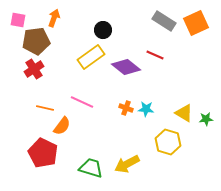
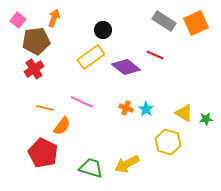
pink square: rotated 28 degrees clockwise
cyan star: rotated 28 degrees clockwise
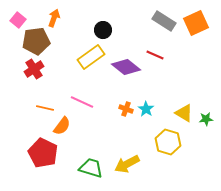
orange cross: moved 1 px down
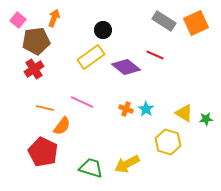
red pentagon: moved 1 px up
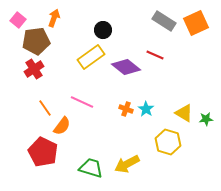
orange line: rotated 42 degrees clockwise
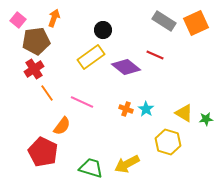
orange line: moved 2 px right, 15 px up
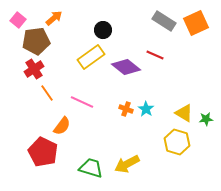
orange arrow: rotated 30 degrees clockwise
yellow hexagon: moved 9 px right
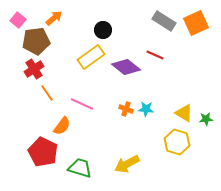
pink line: moved 2 px down
cyan star: rotated 28 degrees counterclockwise
green trapezoid: moved 11 px left
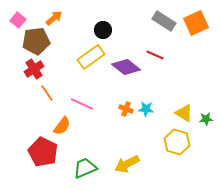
green trapezoid: moved 5 px right; rotated 40 degrees counterclockwise
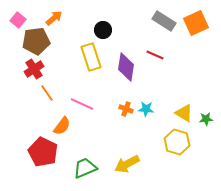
yellow rectangle: rotated 72 degrees counterclockwise
purple diamond: rotated 60 degrees clockwise
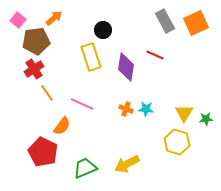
gray rectangle: moved 1 px right; rotated 30 degrees clockwise
yellow triangle: rotated 30 degrees clockwise
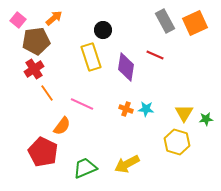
orange square: moved 1 px left
